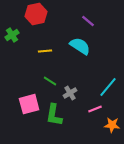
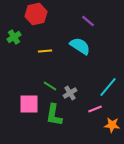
green cross: moved 2 px right, 2 px down
green line: moved 5 px down
pink square: rotated 15 degrees clockwise
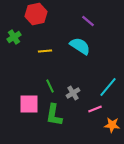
green line: rotated 32 degrees clockwise
gray cross: moved 3 px right
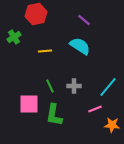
purple line: moved 4 px left, 1 px up
gray cross: moved 1 px right, 7 px up; rotated 32 degrees clockwise
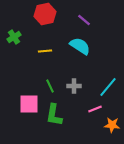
red hexagon: moved 9 px right
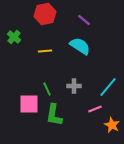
green cross: rotated 16 degrees counterclockwise
green line: moved 3 px left, 3 px down
orange star: rotated 21 degrees clockwise
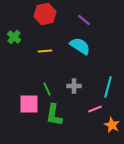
cyan line: rotated 25 degrees counterclockwise
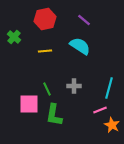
red hexagon: moved 5 px down
cyan line: moved 1 px right, 1 px down
pink line: moved 5 px right, 1 px down
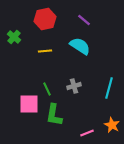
gray cross: rotated 16 degrees counterclockwise
pink line: moved 13 px left, 23 px down
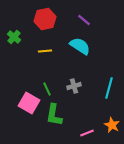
pink square: moved 1 px up; rotated 30 degrees clockwise
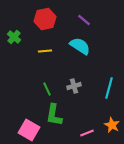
pink square: moved 27 px down
